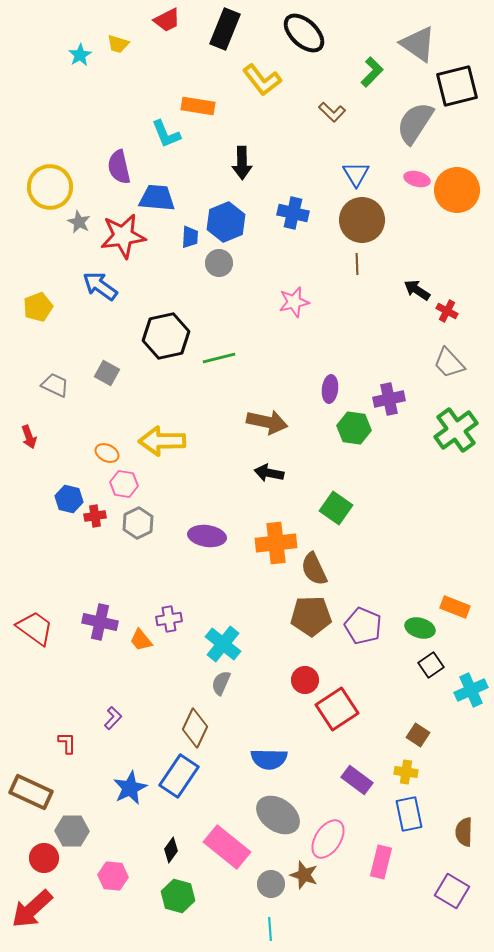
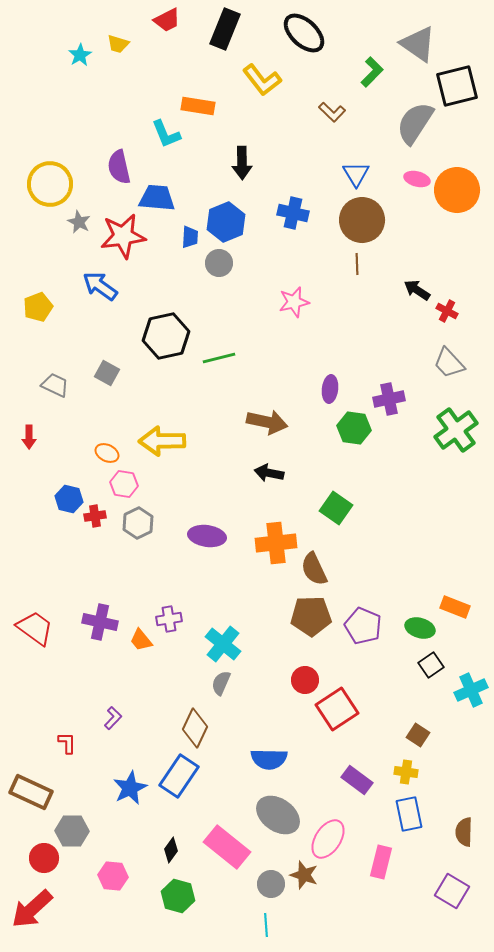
yellow circle at (50, 187): moved 3 px up
red arrow at (29, 437): rotated 20 degrees clockwise
cyan line at (270, 929): moved 4 px left, 4 px up
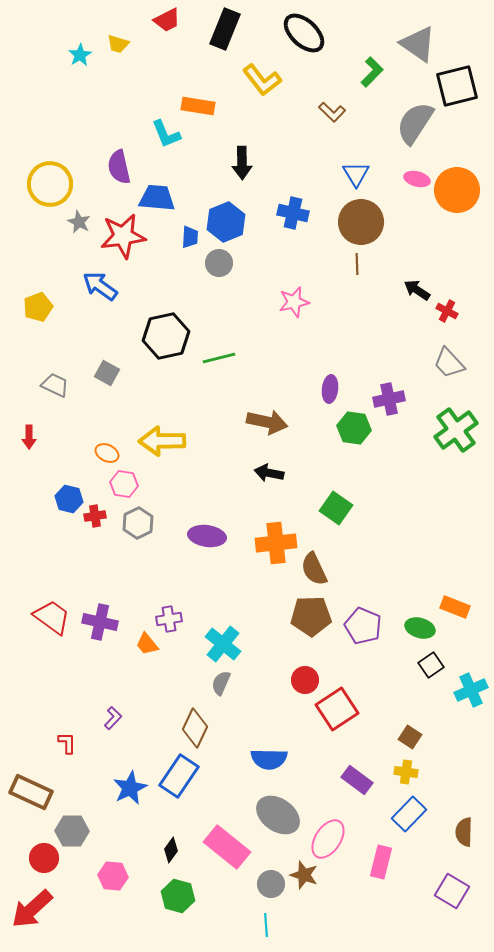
brown circle at (362, 220): moved 1 px left, 2 px down
red trapezoid at (35, 628): moved 17 px right, 11 px up
orange trapezoid at (141, 640): moved 6 px right, 4 px down
brown square at (418, 735): moved 8 px left, 2 px down
blue rectangle at (409, 814): rotated 56 degrees clockwise
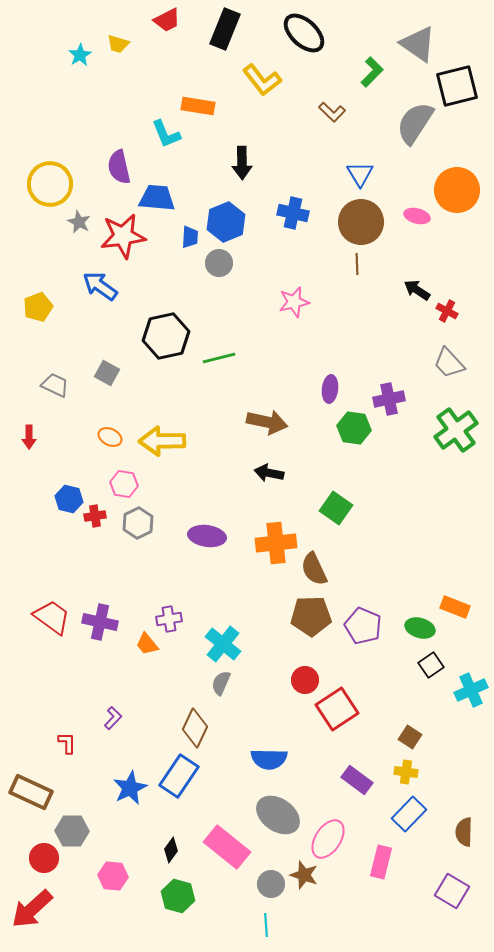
blue triangle at (356, 174): moved 4 px right
pink ellipse at (417, 179): moved 37 px down
orange ellipse at (107, 453): moved 3 px right, 16 px up
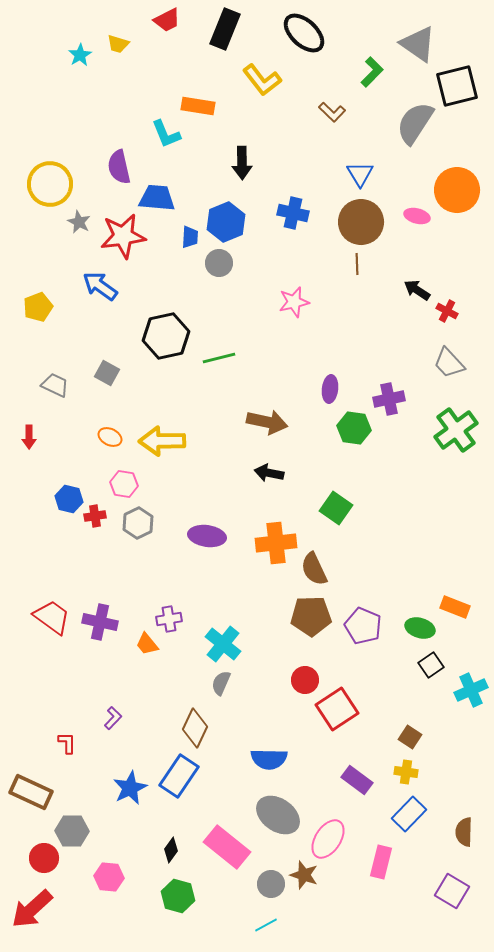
pink hexagon at (113, 876): moved 4 px left, 1 px down
cyan line at (266, 925): rotated 65 degrees clockwise
